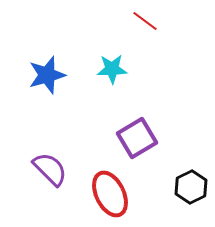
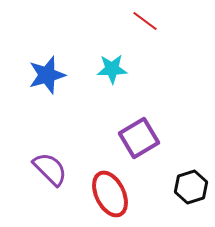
purple square: moved 2 px right
black hexagon: rotated 8 degrees clockwise
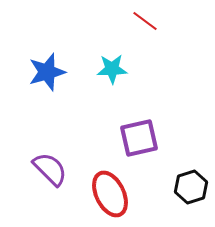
blue star: moved 3 px up
purple square: rotated 18 degrees clockwise
